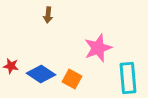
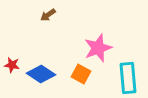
brown arrow: rotated 49 degrees clockwise
red star: moved 1 px right, 1 px up
orange square: moved 9 px right, 5 px up
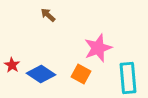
brown arrow: rotated 77 degrees clockwise
red star: rotated 21 degrees clockwise
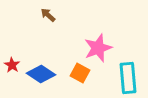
orange square: moved 1 px left, 1 px up
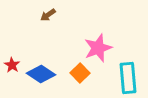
brown arrow: rotated 77 degrees counterclockwise
orange square: rotated 18 degrees clockwise
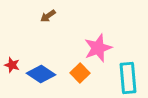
brown arrow: moved 1 px down
red star: rotated 14 degrees counterclockwise
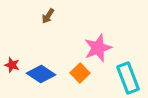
brown arrow: rotated 21 degrees counterclockwise
cyan rectangle: rotated 16 degrees counterclockwise
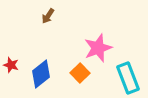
red star: moved 1 px left
blue diamond: rotated 72 degrees counterclockwise
